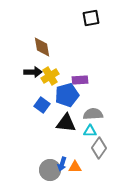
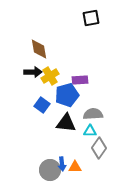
brown diamond: moved 3 px left, 2 px down
blue arrow: rotated 24 degrees counterclockwise
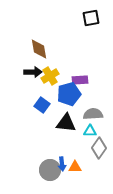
blue pentagon: moved 2 px right, 1 px up
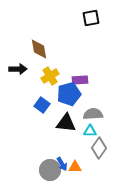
black arrow: moved 15 px left, 3 px up
blue arrow: rotated 24 degrees counterclockwise
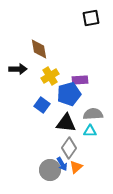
gray diamond: moved 30 px left
orange triangle: moved 1 px right; rotated 40 degrees counterclockwise
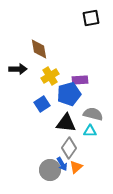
blue square: moved 1 px up; rotated 21 degrees clockwise
gray semicircle: rotated 18 degrees clockwise
